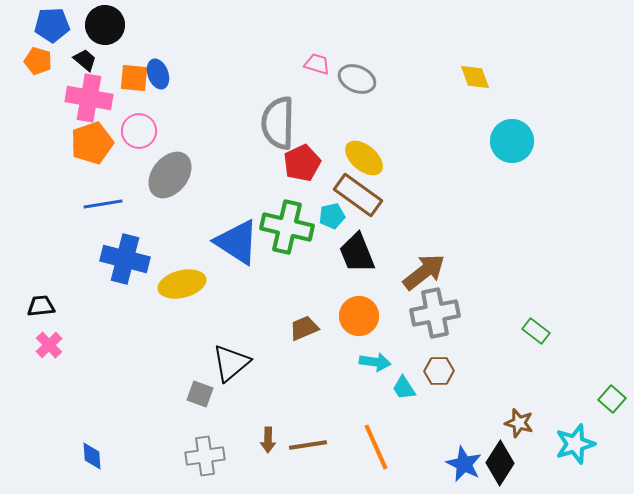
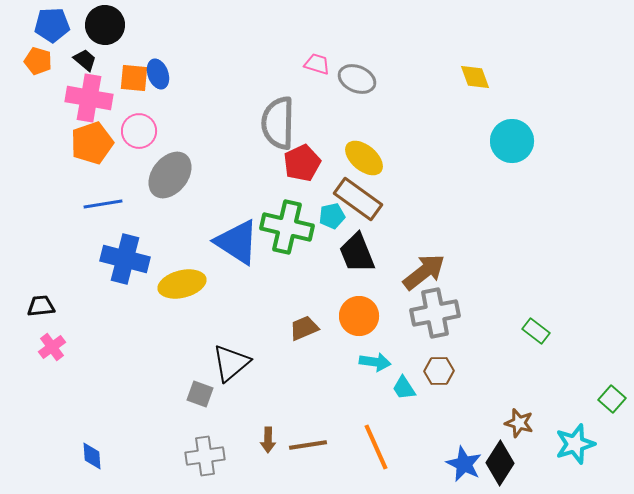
brown rectangle at (358, 195): moved 4 px down
pink cross at (49, 345): moved 3 px right, 2 px down; rotated 8 degrees clockwise
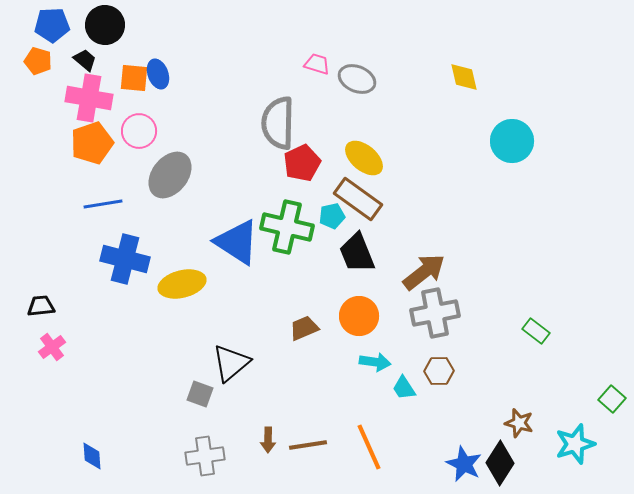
yellow diamond at (475, 77): moved 11 px left; rotated 8 degrees clockwise
orange line at (376, 447): moved 7 px left
